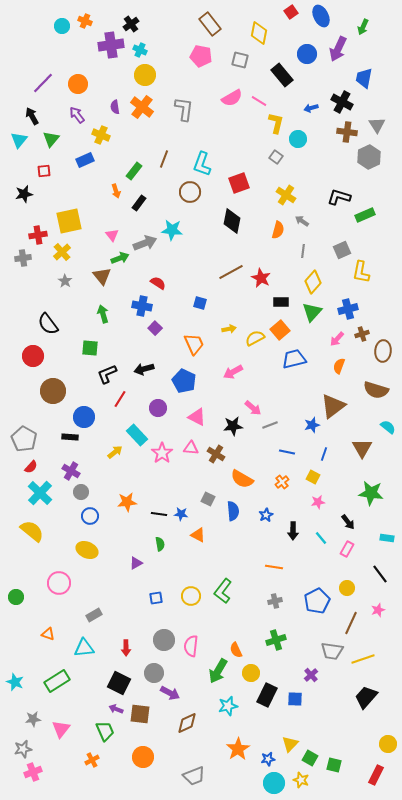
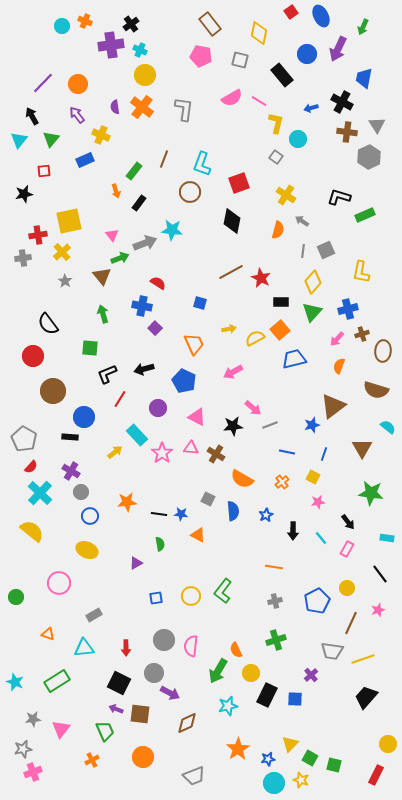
gray square at (342, 250): moved 16 px left
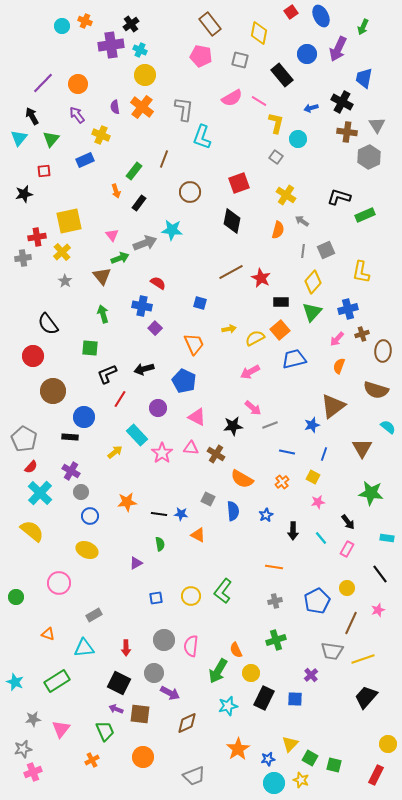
cyan triangle at (19, 140): moved 2 px up
cyan L-shape at (202, 164): moved 27 px up
red cross at (38, 235): moved 1 px left, 2 px down
pink arrow at (233, 372): moved 17 px right
black rectangle at (267, 695): moved 3 px left, 3 px down
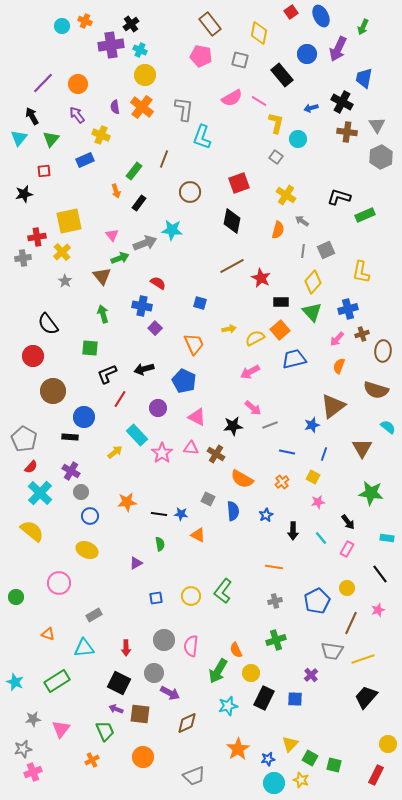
gray hexagon at (369, 157): moved 12 px right
brown line at (231, 272): moved 1 px right, 6 px up
green triangle at (312, 312): rotated 25 degrees counterclockwise
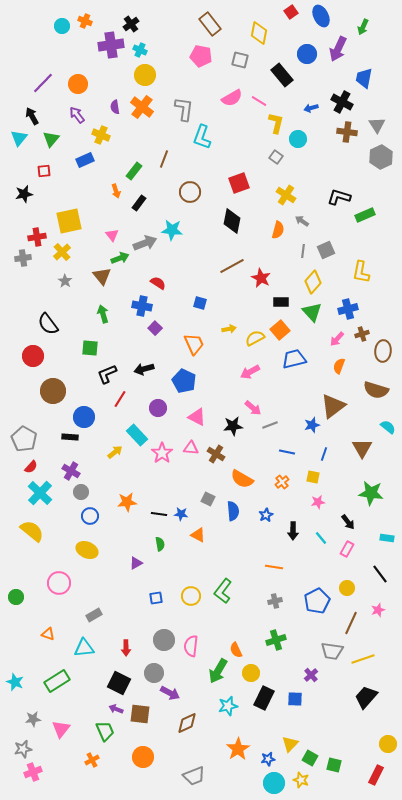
yellow square at (313, 477): rotated 16 degrees counterclockwise
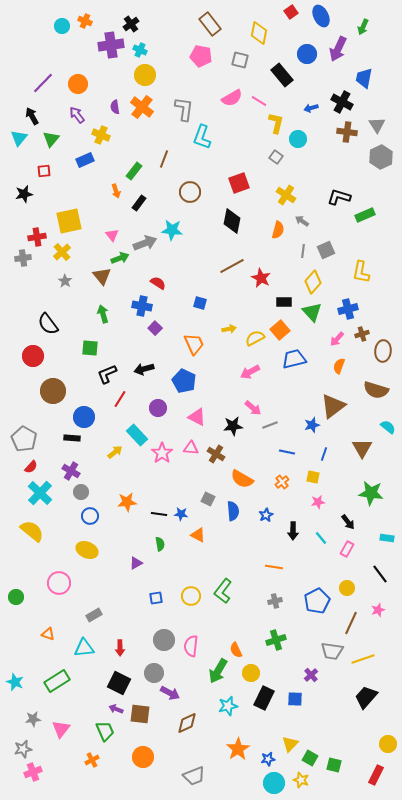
black rectangle at (281, 302): moved 3 px right
black rectangle at (70, 437): moved 2 px right, 1 px down
red arrow at (126, 648): moved 6 px left
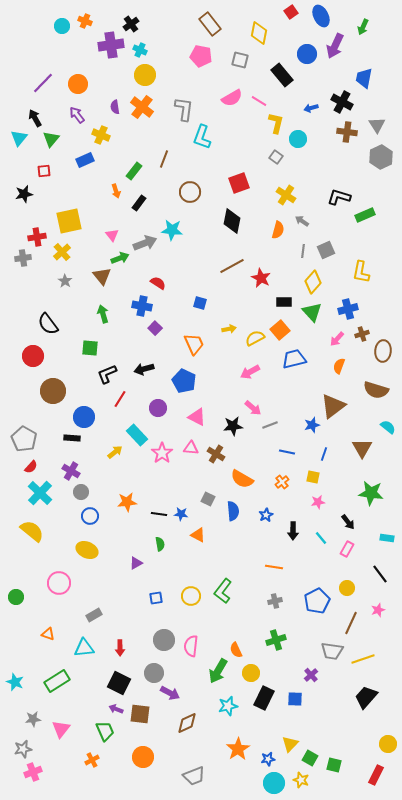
purple arrow at (338, 49): moved 3 px left, 3 px up
black arrow at (32, 116): moved 3 px right, 2 px down
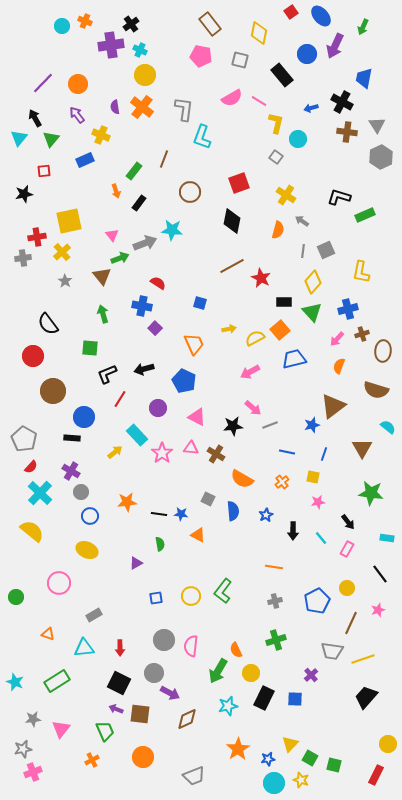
blue ellipse at (321, 16): rotated 15 degrees counterclockwise
brown diamond at (187, 723): moved 4 px up
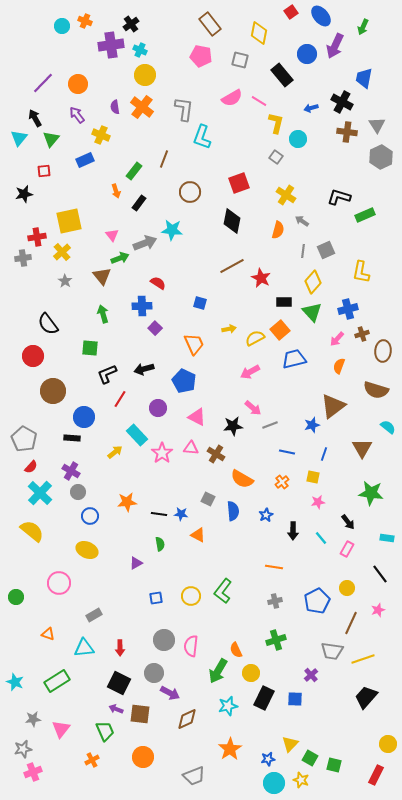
blue cross at (142, 306): rotated 12 degrees counterclockwise
gray circle at (81, 492): moved 3 px left
orange star at (238, 749): moved 8 px left
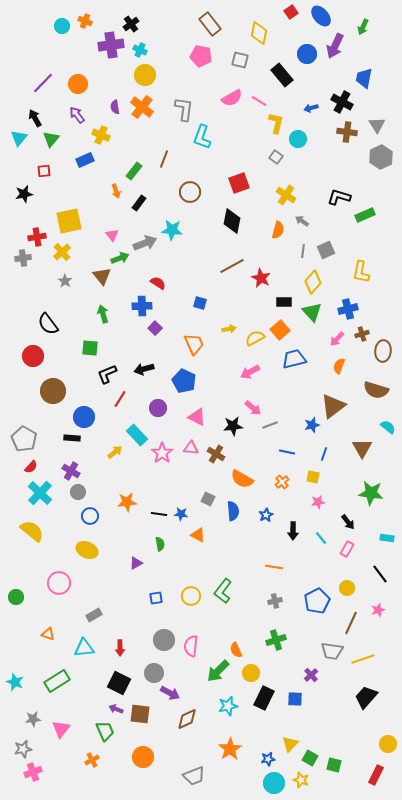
green arrow at (218, 671): rotated 15 degrees clockwise
